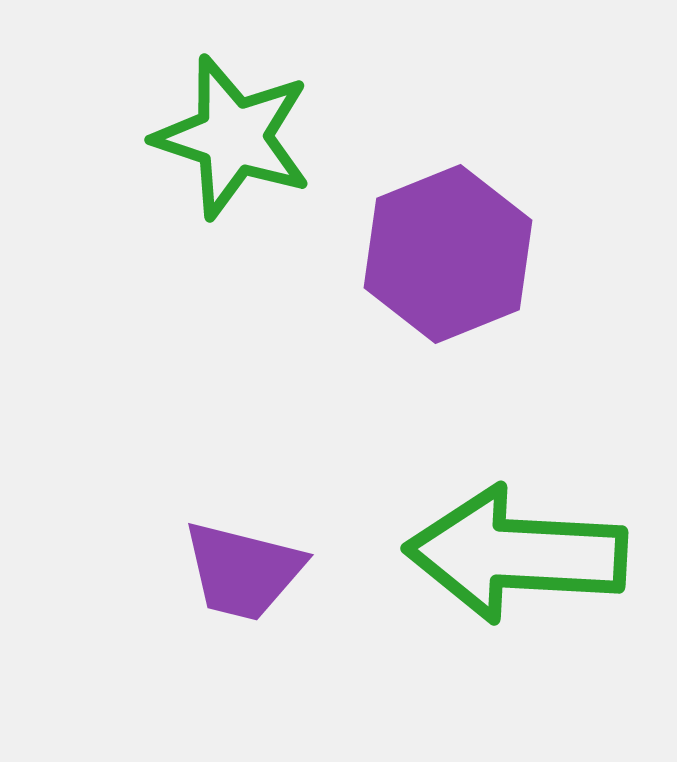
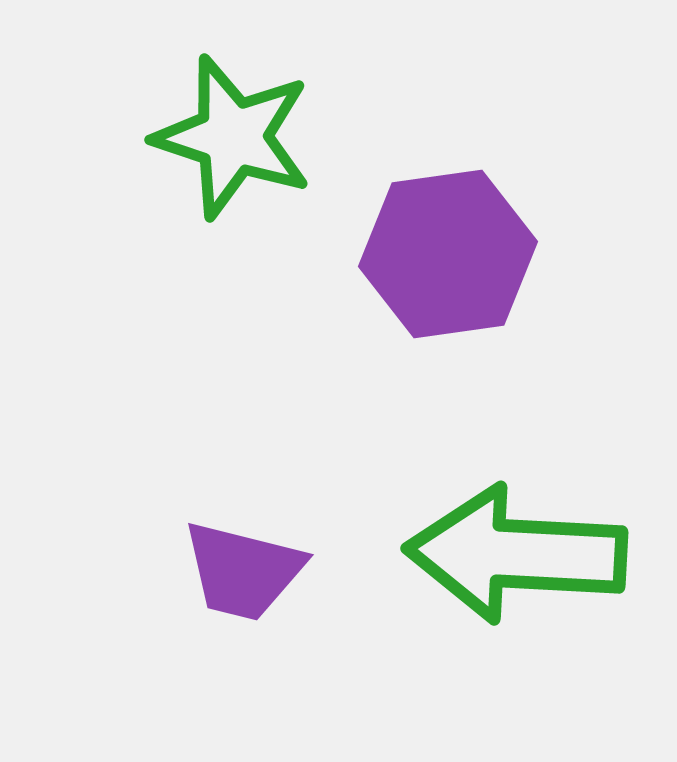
purple hexagon: rotated 14 degrees clockwise
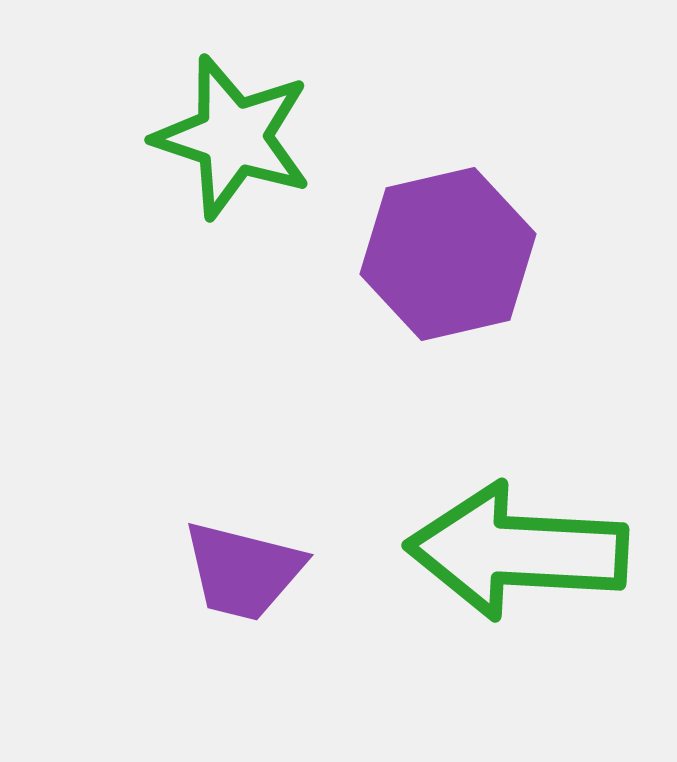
purple hexagon: rotated 5 degrees counterclockwise
green arrow: moved 1 px right, 3 px up
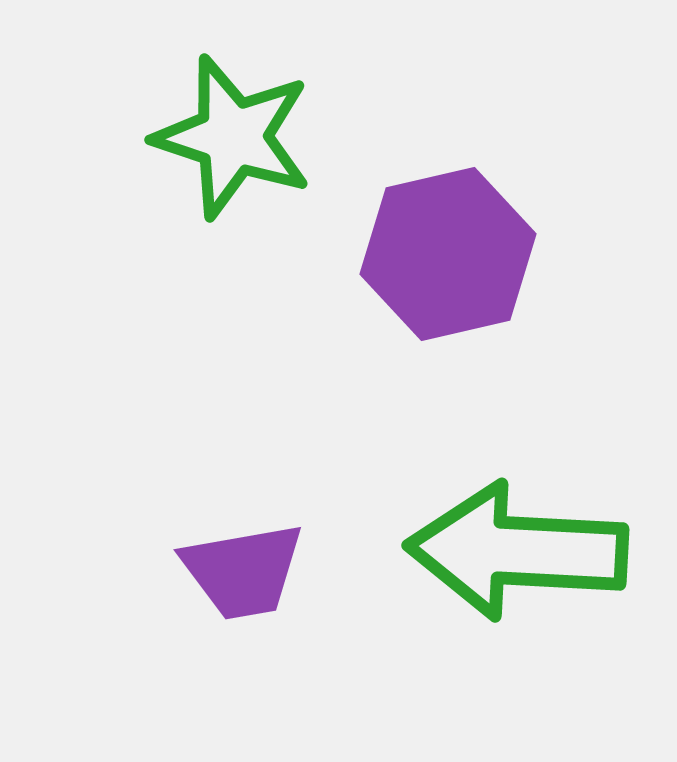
purple trapezoid: rotated 24 degrees counterclockwise
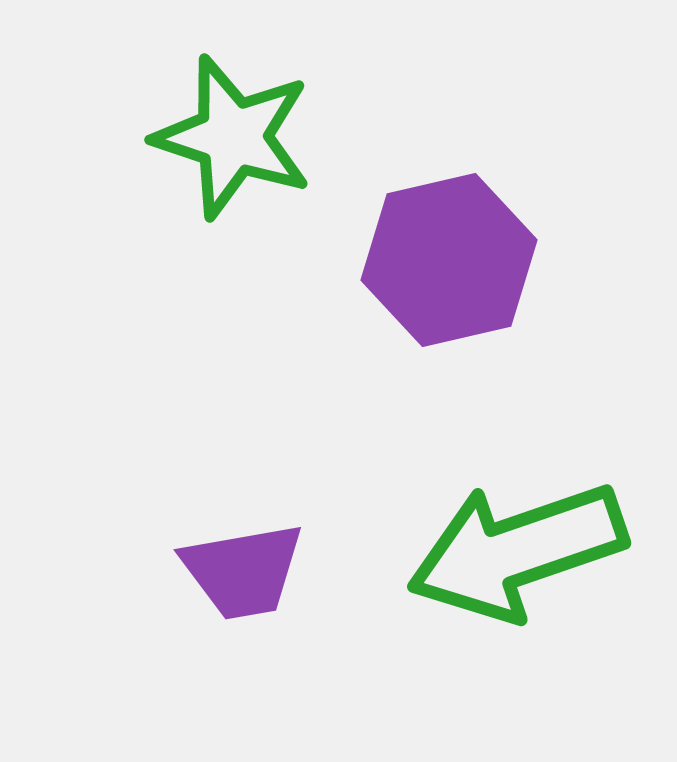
purple hexagon: moved 1 px right, 6 px down
green arrow: rotated 22 degrees counterclockwise
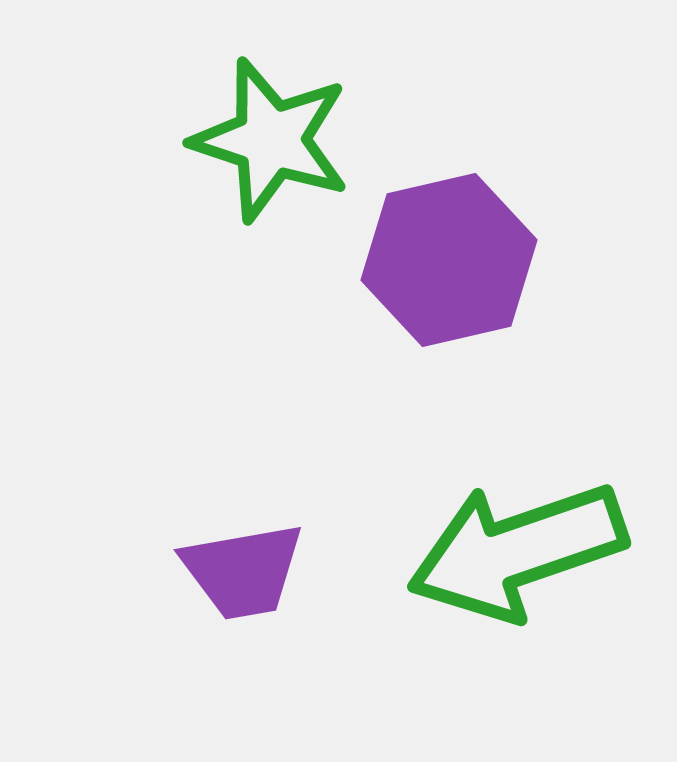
green star: moved 38 px right, 3 px down
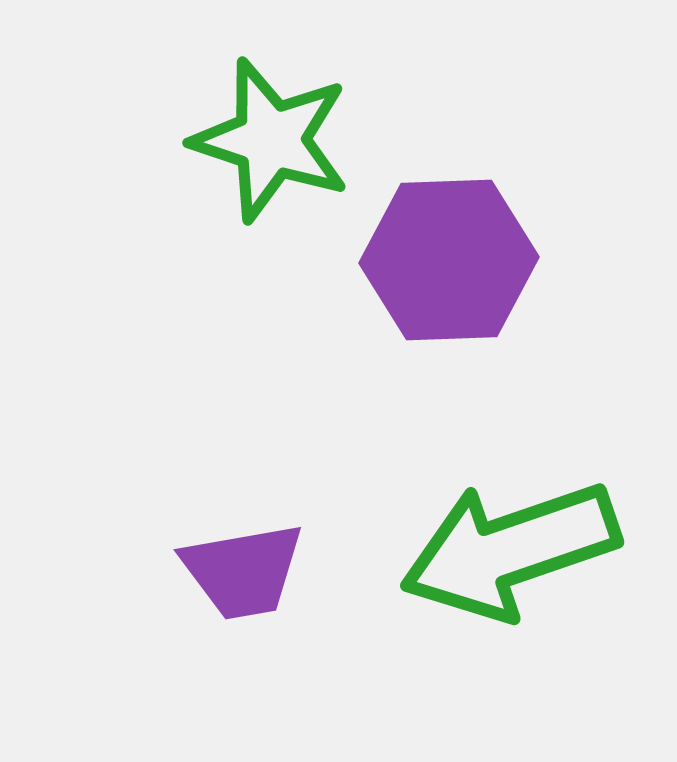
purple hexagon: rotated 11 degrees clockwise
green arrow: moved 7 px left, 1 px up
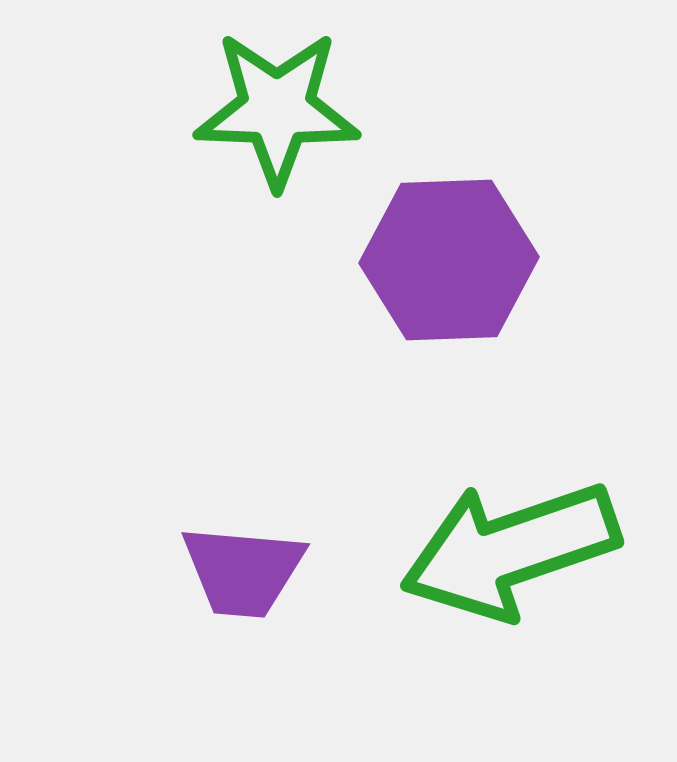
green star: moved 6 px right, 31 px up; rotated 16 degrees counterclockwise
purple trapezoid: rotated 15 degrees clockwise
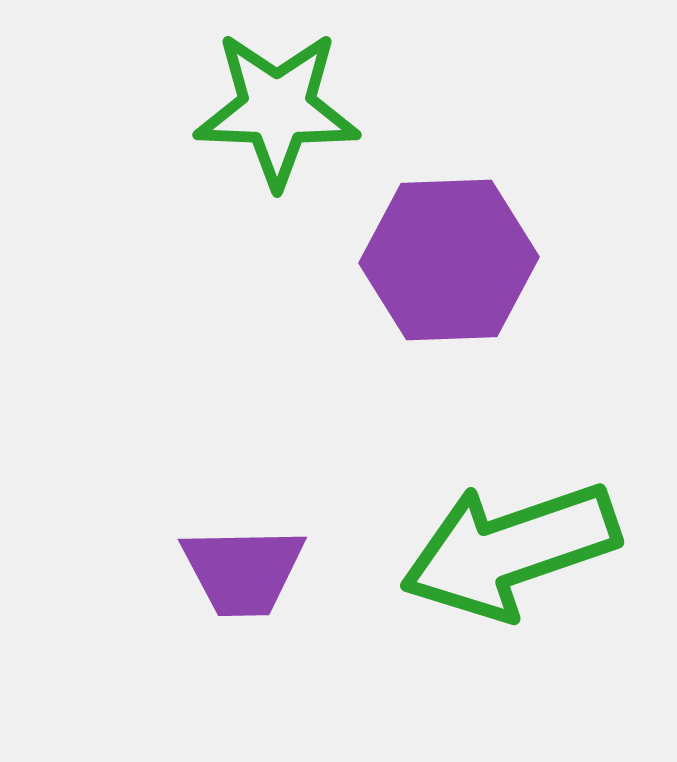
purple trapezoid: rotated 6 degrees counterclockwise
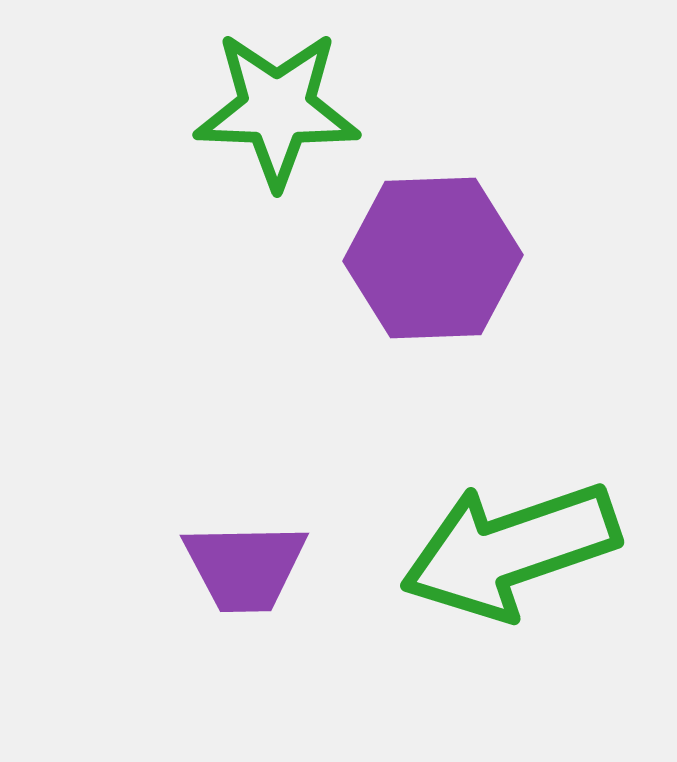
purple hexagon: moved 16 px left, 2 px up
purple trapezoid: moved 2 px right, 4 px up
